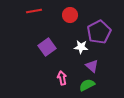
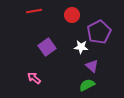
red circle: moved 2 px right
pink arrow: moved 28 px left; rotated 40 degrees counterclockwise
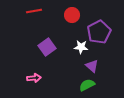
pink arrow: rotated 136 degrees clockwise
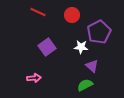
red line: moved 4 px right, 1 px down; rotated 35 degrees clockwise
green semicircle: moved 2 px left
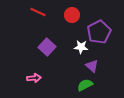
purple square: rotated 12 degrees counterclockwise
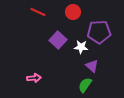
red circle: moved 1 px right, 3 px up
purple pentagon: rotated 25 degrees clockwise
purple square: moved 11 px right, 7 px up
green semicircle: rotated 28 degrees counterclockwise
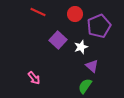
red circle: moved 2 px right, 2 px down
purple pentagon: moved 6 px up; rotated 20 degrees counterclockwise
white star: rotated 24 degrees counterclockwise
pink arrow: rotated 56 degrees clockwise
green semicircle: moved 1 px down
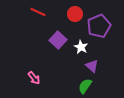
white star: rotated 24 degrees counterclockwise
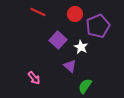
purple pentagon: moved 1 px left
purple triangle: moved 22 px left
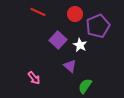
white star: moved 1 px left, 2 px up
